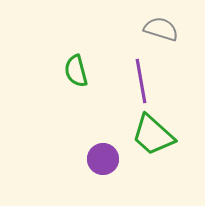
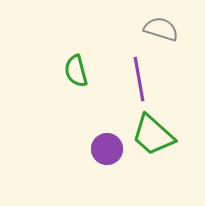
purple line: moved 2 px left, 2 px up
purple circle: moved 4 px right, 10 px up
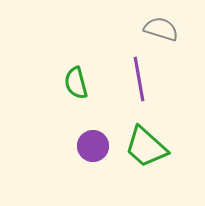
green semicircle: moved 12 px down
green trapezoid: moved 7 px left, 12 px down
purple circle: moved 14 px left, 3 px up
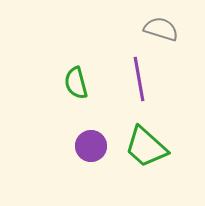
purple circle: moved 2 px left
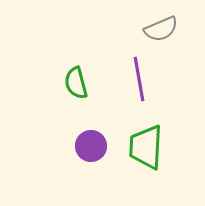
gray semicircle: rotated 140 degrees clockwise
green trapezoid: rotated 51 degrees clockwise
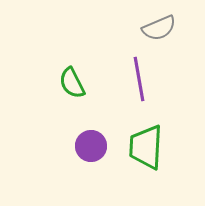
gray semicircle: moved 2 px left, 1 px up
green semicircle: moved 4 px left; rotated 12 degrees counterclockwise
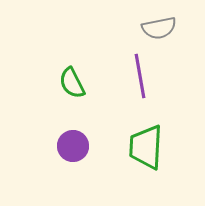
gray semicircle: rotated 12 degrees clockwise
purple line: moved 1 px right, 3 px up
purple circle: moved 18 px left
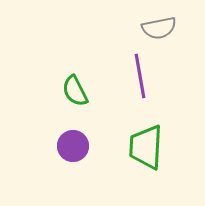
green semicircle: moved 3 px right, 8 px down
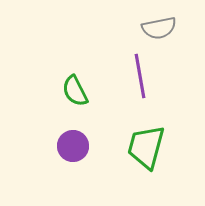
green trapezoid: rotated 12 degrees clockwise
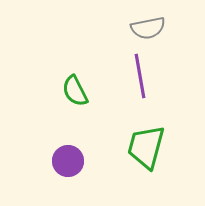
gray semicircle: moved 11 px left
purple circle: moved 5 px left, 15 px down
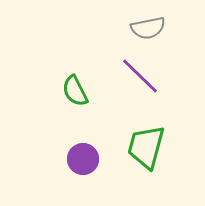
purple line: rotated 36 degrees counterclockwise
purple circle: moved 15 px right, 2 px up
